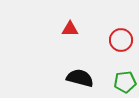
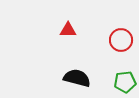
red triangle: moved 2 px left, 1 px down
black semicircle: moved 3 px left
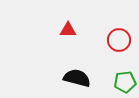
red circle: moved 2 px left
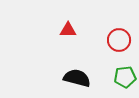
green pentagon: moved 5 px up
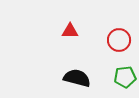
red triangle: moved 2 px right, 1 px down
